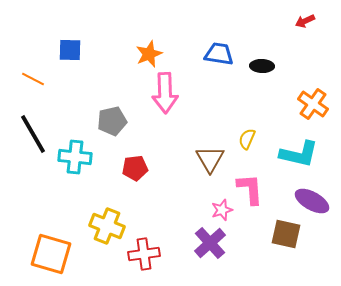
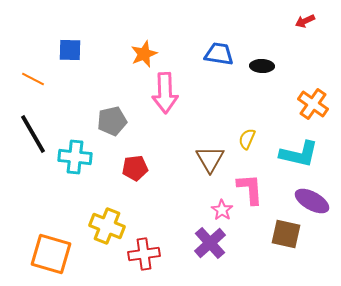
orange star: moved 5 px left
pink star: rotated 20 degrees counterclockwise
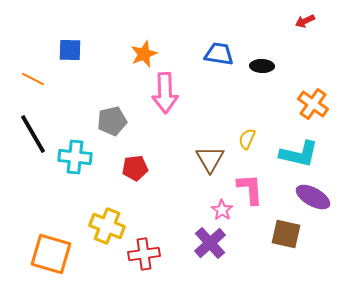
purple ellipse: moved 1 px right, 4 px up
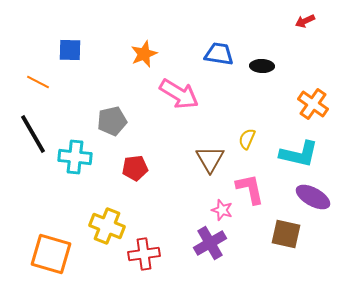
orange line: moved 5 px right, 3 px down
pink arrow: moved 14 px right, 1 px down; rotated 57 degrees counterclockwise
pink L-shape: rotated 8 degrees counterclockwise
pink star: rotated 15 degrees counterclockwise
purple cross: rotated 12 degrees clockwise
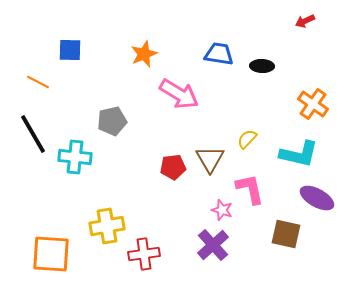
yellow semicircle: rotated 20 degrees clockwise
red pentagon: moved 38 px right, 1 px up
purple ellipse: moved 4 px right, 1 px down
yellow cross: rotated 32 degrees counterclockwise
purple cross: moved 3 px right, 2 px down; rotated 12 degrees counterclockwise
orange square: rotated 12 degrees counterclockwise
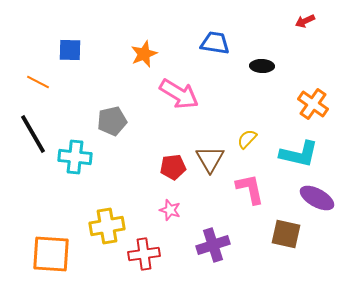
blue trapezoid: moved 4 px left, 11 px up
pink star: moved 52 px left
purple cross: rotated 24 degrees clockwise
